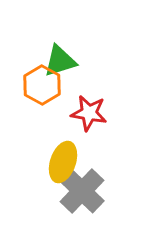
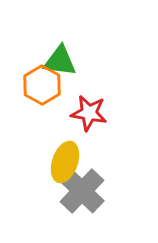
green triangle: rotated 24 degrees clockwise
yellow ellipse: moved 2 px right
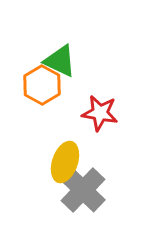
green triangle: rotated 18 degrees clockwise
red star: moved 11 px right
gray cross: moved 1 px right, 1 px up
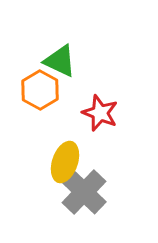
orange hexagon: moved 2 px left, 5 px down
red star: rotated 12 degrees clockwise
gray cross: moved 1 px right, 2 px down
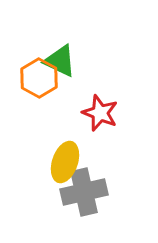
orange hexagon: moved 1 px left, 12 px up
gray cross: rotated 33 degrees clockwise
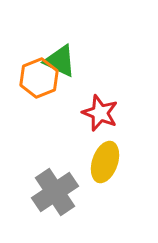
orange hexagon: rotated 9 degrees clockwise
yellow ellipse: moved 40 px right
gray cross: moved 29 px left; rotated 21 degrees counterclockwise
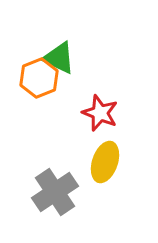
green triangle: moved 1 px left, 3 px up
